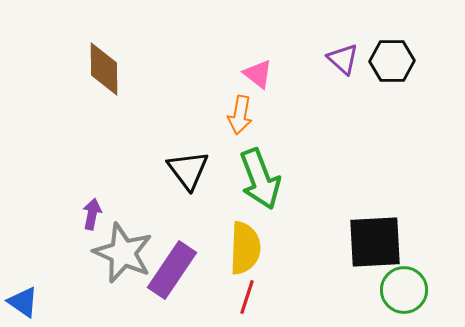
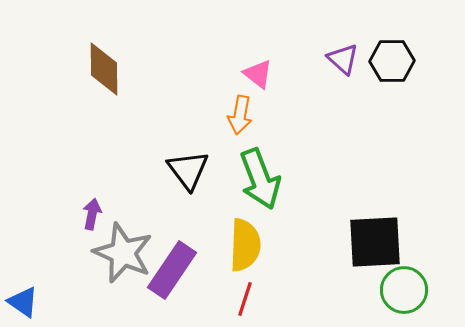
yellow semicircle: moved 3 px up
red line: moved 2 px left, 2 px down
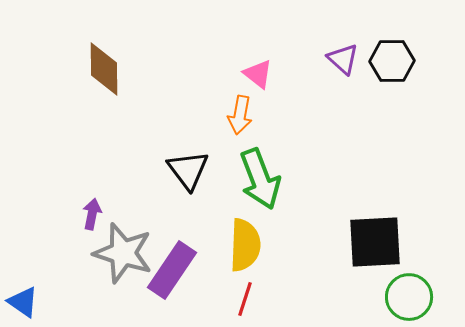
gray star: rotated 6 degrees counterclockwise
green circle: moved 5 px right, 7 px down
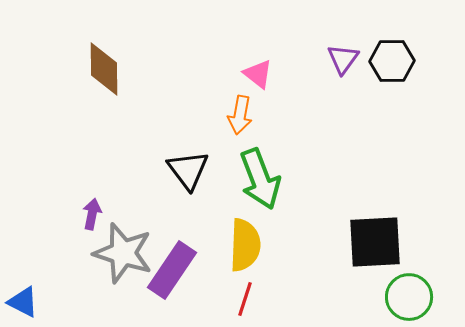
purple triangle: rotated 24 degrees clockwise
blue triangle: rotated 8 degrees counterclockwise
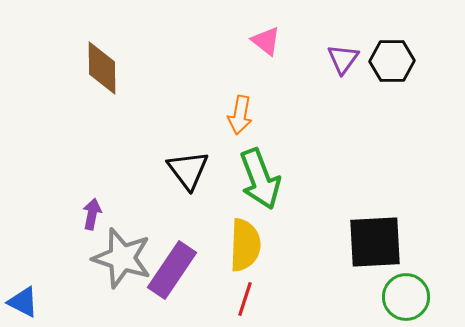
brown diamond: moved 2 px left, 1 px up
pink triangle: moved 8 px right, 33 px up
gray star: moved 1 px left, 5 px down
green circle: moved 3 px left
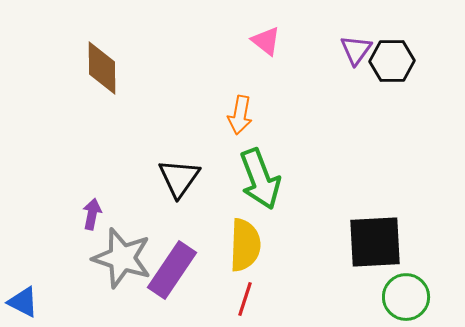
purple triangle: moved 13 px right, 9 px up
black triangle: moved 9 px left, 8 px down; rotated 12 degrees clockwise
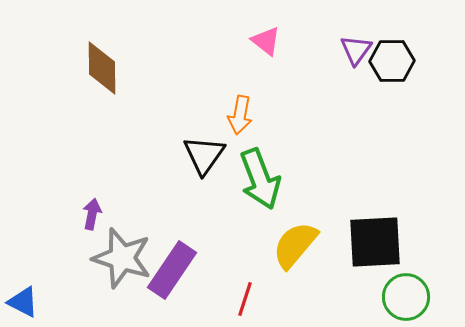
black triangle: moved 25 px right, 23 px up
yellow semicircle: moved 50 px right; rotated 142 degrees counterclockwise
